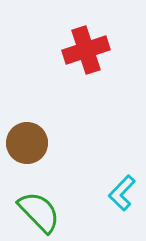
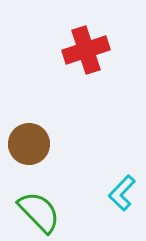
brown circle: moved 2 px right, 1 px down
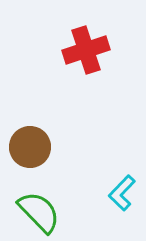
brown circle: moved 1 px right, 3 px down
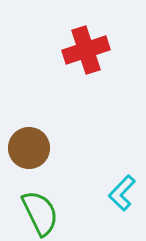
brown circle: moved 1 px left, 1 px down
green semicircle: moved 1 px right, 1 px down; rotated 18 degrees clockwise
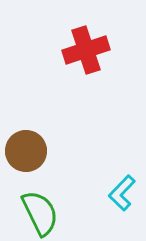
brown circle: moved 3 px left, 3 px down
